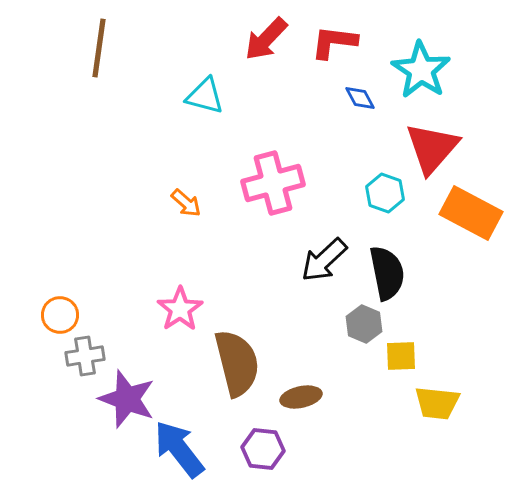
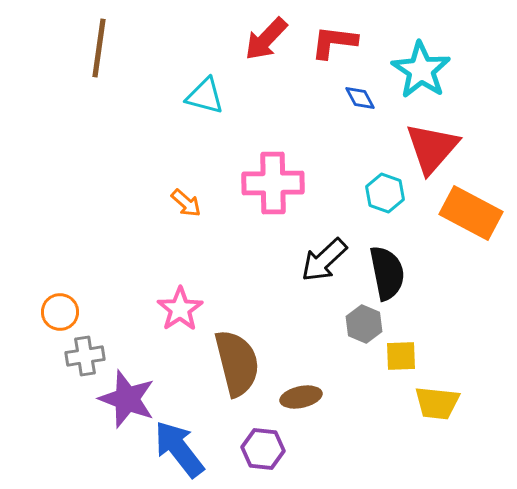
pink cross: rotated 14 degrees clockwise
orange circle: moved 3 px up
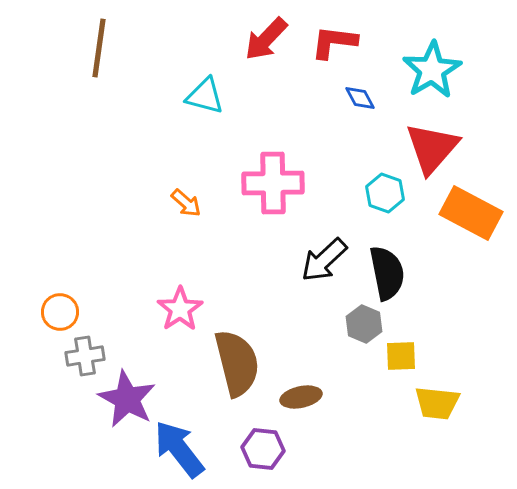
cyan star: moved 11 px right; rotated 8 degrees clockwise
purple star: rotated 8 degrees clockwise
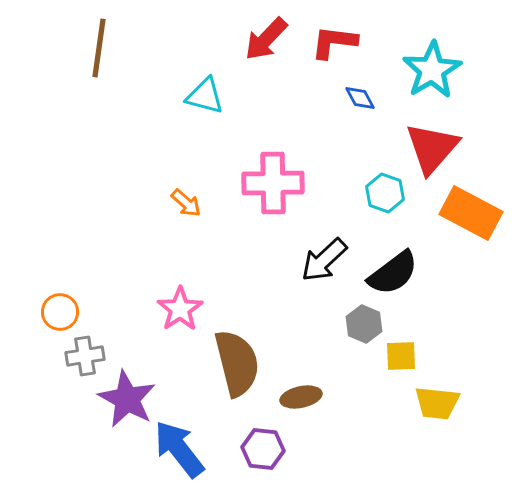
black semicircle: moved 6 px right; rotated 64 degrees clockwise
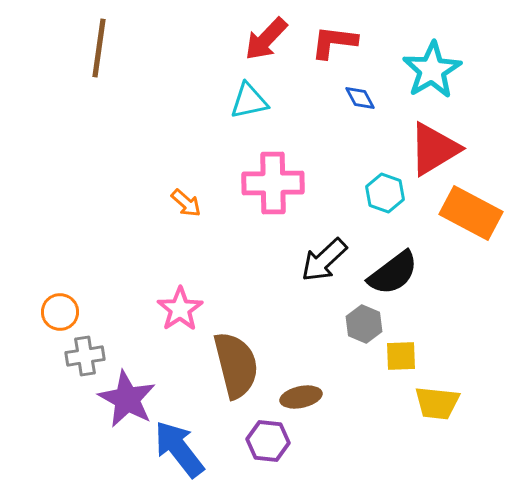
cyan triangle: moved 44 px right, 5 px down; rotated 27 degrees counterclockwise
red triangle: moved 2 px right, 1 px down; rotated 18 degrees clockwise
brown semicircle: moved 1 px left, 2 px down
purple hexagon: moved 5 px right, 8 px up
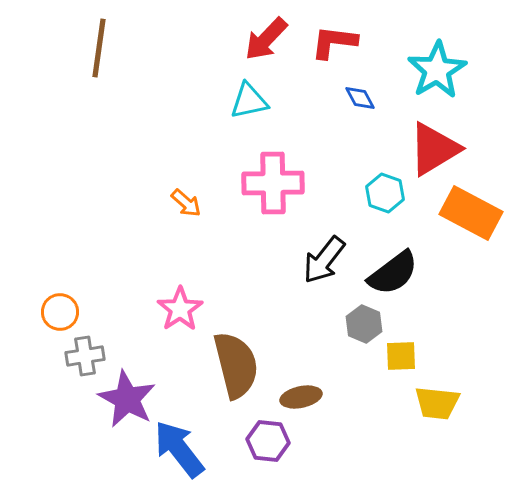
cyan star: moved 5 px right
black arrow: rotated 9 degrees counterclockwise
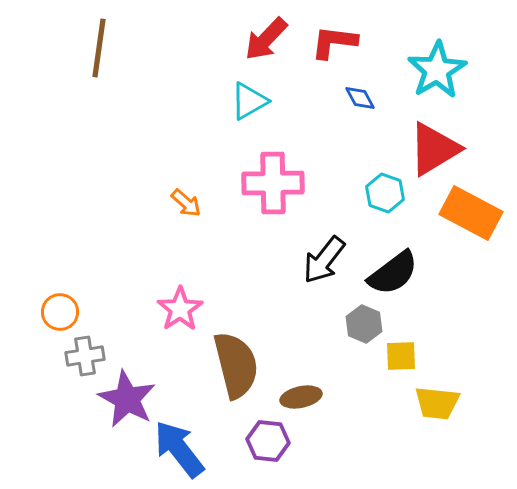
cyan triangle: rotated 18 degrees counterclockwise
